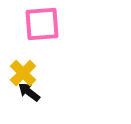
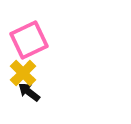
pink square: moved 13 px left, 16 px down; rotated 21 degrees counterclockwise
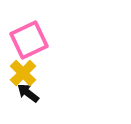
black arrow: moved 1 px left, 1 px down
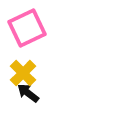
pink square: moved 2 px left, 12 px up
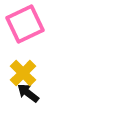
pink square: moved 2 px left, 4 px up
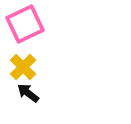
yellow cross: moved 6 px up
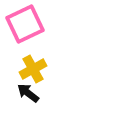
yellow cross: moved 10 px right, 2 px down; rotated 16 degrees clockwise
